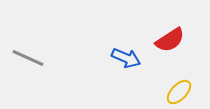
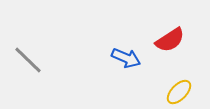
gray line: moved 2 px down; rotated 20 degrees clockwise
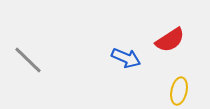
yellow ellipse: moved 1 px up; rotated 32 degrees counterclockwise
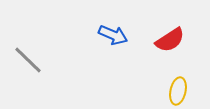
blue arrow: moved 13 px left, 23 px up
yellow ellipse: moved 1 px left
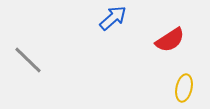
blue arrow: moved 17 px up; rotated 64 degrees counterclockwise
yellow ellipse: moved 6 px right, 3 px up
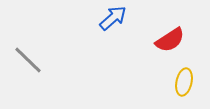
yellow ellipse: moved 6 px up
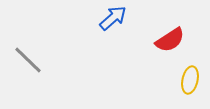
yellow ellipse: moved 6 px right, 2 px up
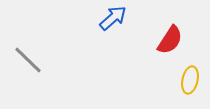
red semicircle: rotated 24 degrees counterclockwise
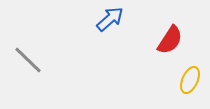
blue arrow: moved 3 px left, 1 px down
yellow ellipse: rotated 12 degrees clockwise
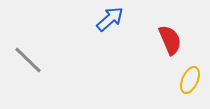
red semicircle: rotated 56 degrees counterclockwise
